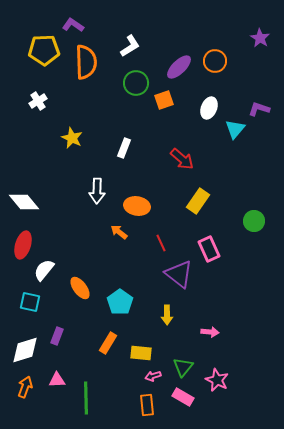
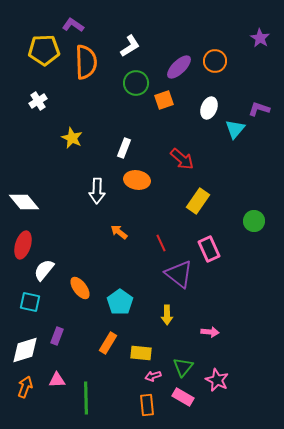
orange ellipse at (137, 206): moved 26 px up
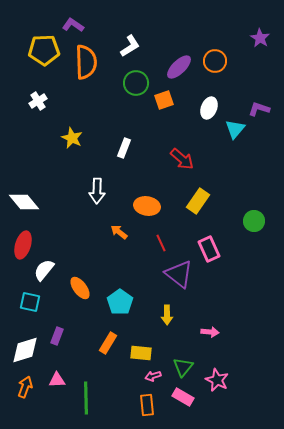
orange ellipse at (137, 180): moved 10 px right, 26 px down
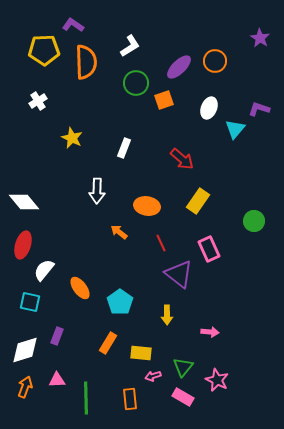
orange rectangle at (147, 405): moved 17 px left, 6 px up
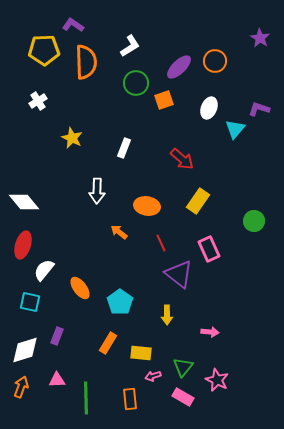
orange arrow at (25, 387): moved 4 px left
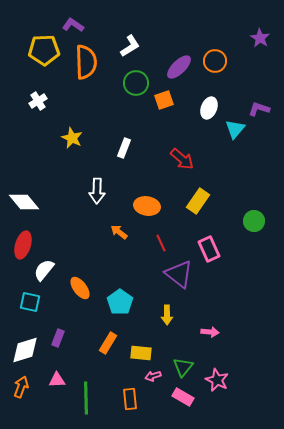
purple rectangle at (57, 336): moved 1 px right, 2 px down
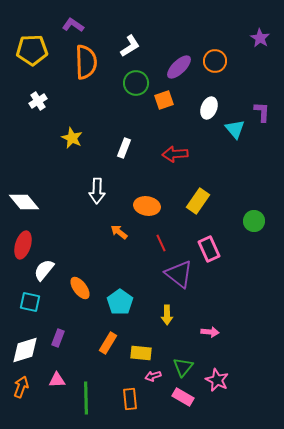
yellow pentagon at (44, 50): moved 12 px left
purple L-shape at (259, 109): moved 3 px right, 3 px down; rotated 75 degrees clockwise
cyan triangle at (235, 129): rotated 20 degrees counterclockwise
red arrow at (182, 159): moved 7 px left, 5 px up; rotated 135 degrees clockwise
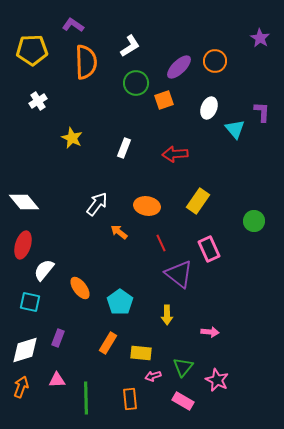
white arrow at (97, 191): moved 13 px down; rotated 145 degrees counterclockwise
pink rectangle at (183, 397): moved 4 px down
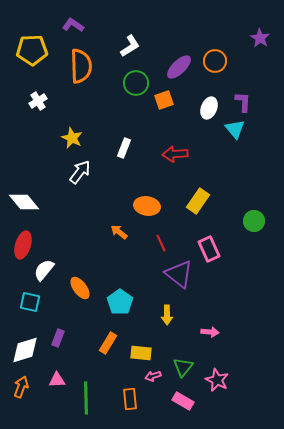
orange semicircle at (86, 62): moved 5 px left, 4 px down
purple L-shape at (262, 112): moved 19 px left, 10 px up
white arrow at (97, 204): moved 17 px left, 32 px up
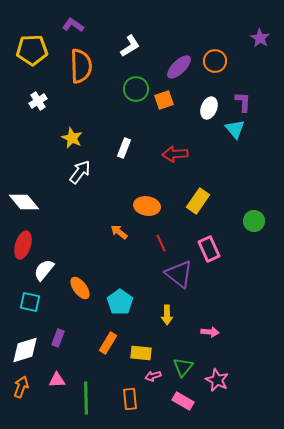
green circle at (136, 83): moved 6 px down
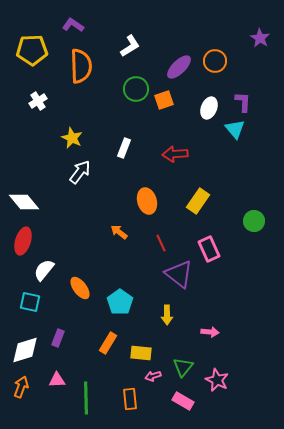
orange ellipse at (147, 206): moved 5 px up; rotated 65 degrees clockwise
red ellipse at (23, 245): moved 4 px up
